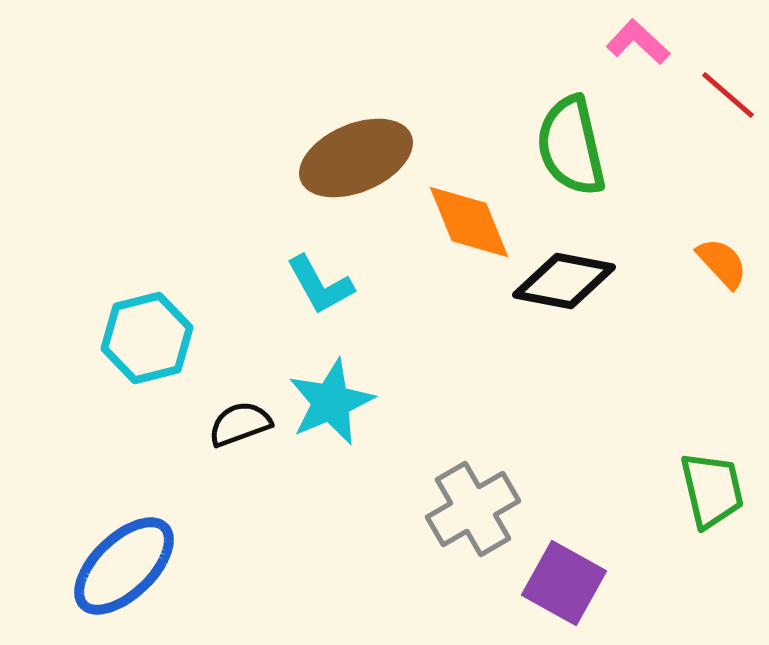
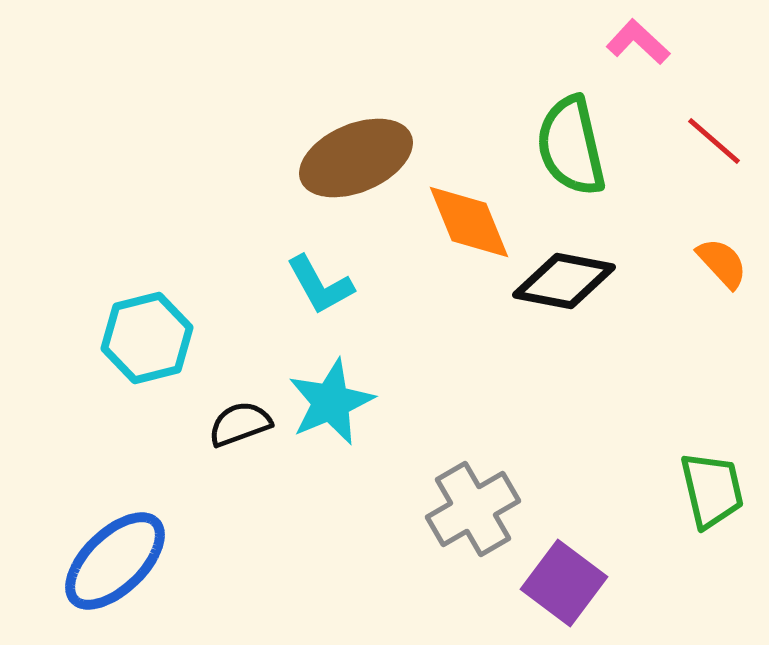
red line: moved 14 px left, 46 px down
blue ellipse: moved 9 px left, 5 px up
purple square: rotated 8 degrees clockwise
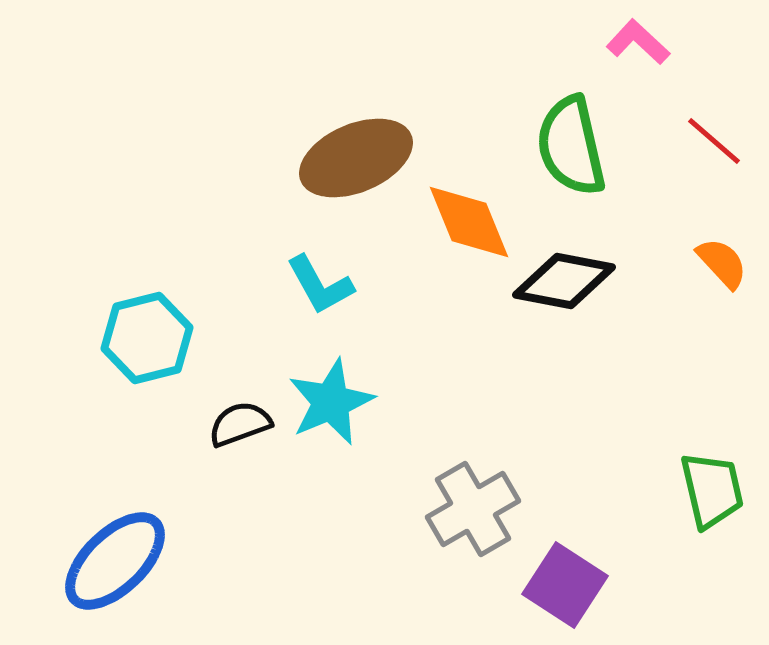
purple square: moved 1 px right, 2 px down; rotated 4 degrees counterclockwise
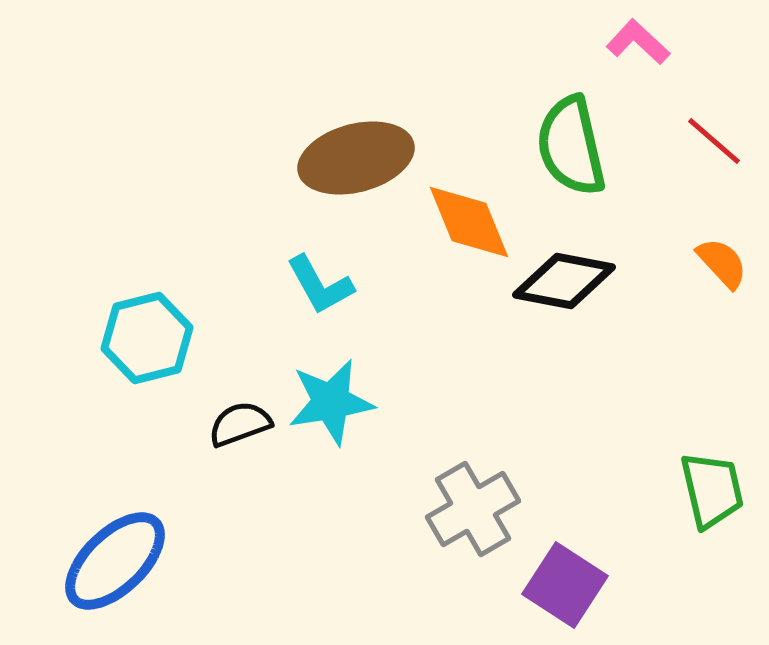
brown ellipse: rotated 8 degrees clockwise
cyan star: rotated 14 degrees clockwise
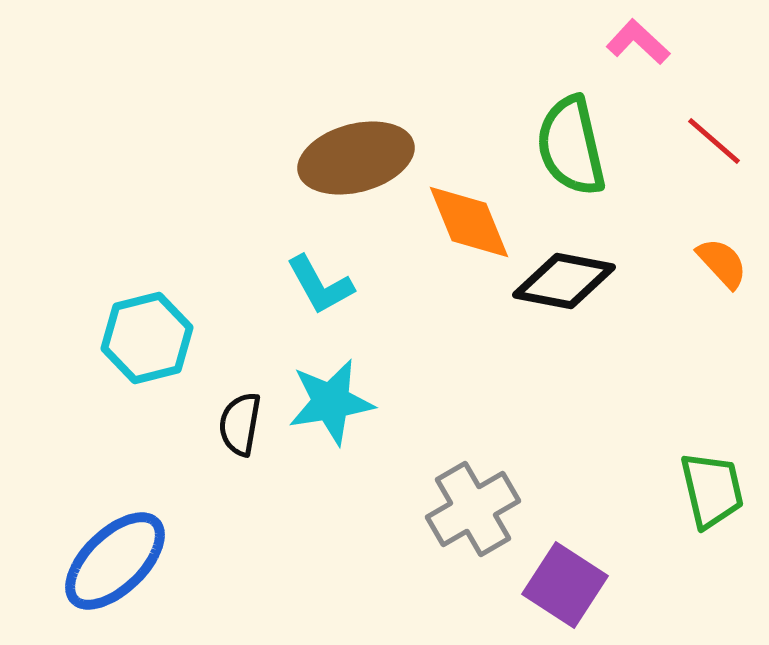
black semicircle: rotated 60 degrees counterclockwise
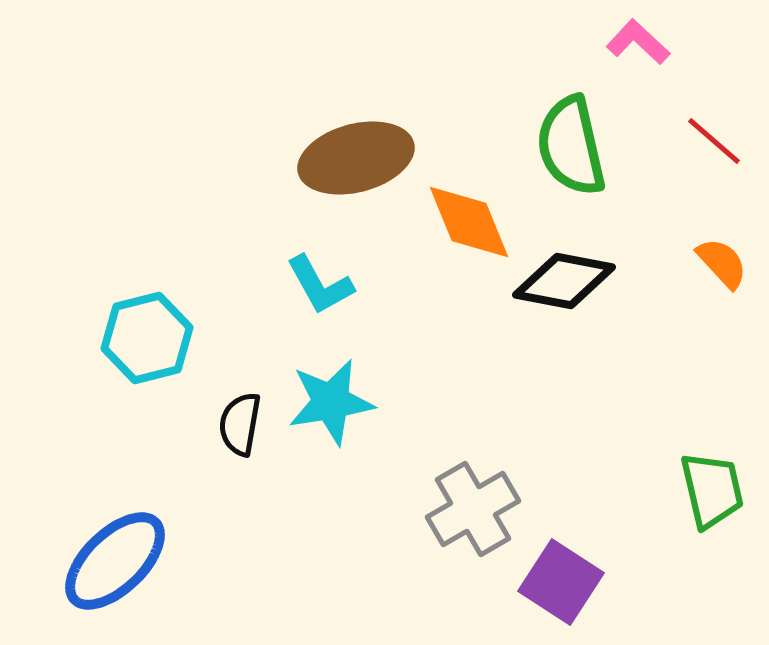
purple square: moved 4 px left, 3 px up
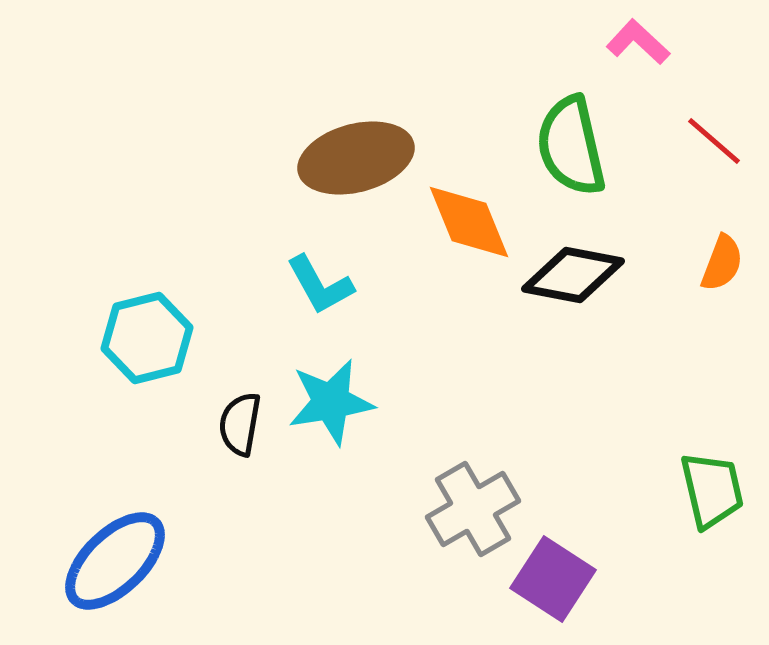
orange semicircle: rotated 64 degrees clockwise
black diamond: moved 9 px right, 6 px up
purple square: moved 8 px left, 3 px up
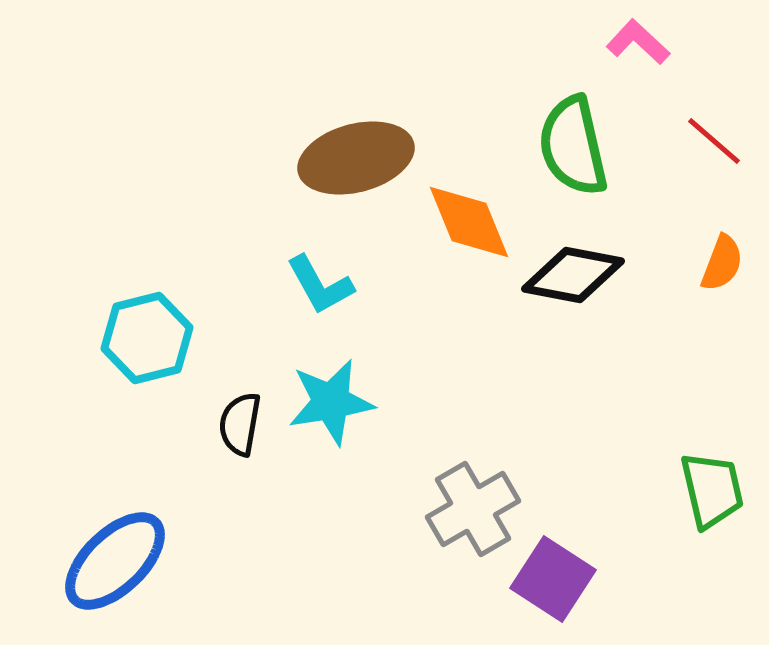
green semicircle: moved 2 px right
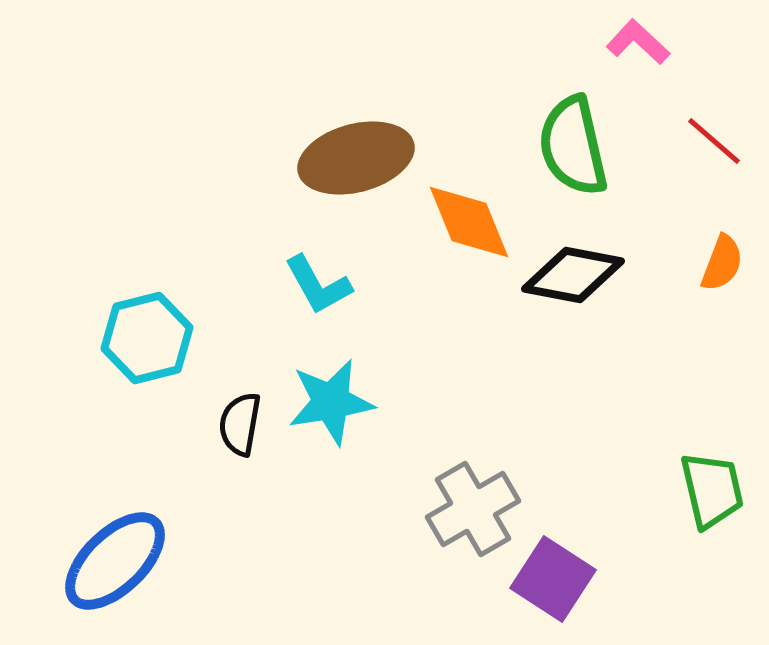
cyan L-shape: moved 2 px left
